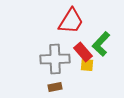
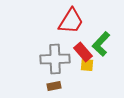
brown rectangle: moved 1 px left, 1 px up
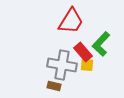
gray cross: moved 7 px right, 6 px down; rotated 12 degrees clockwise
brown rectangle: rotated 24 degrees clockwise
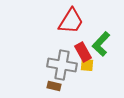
red rectangle: rotated 12 degrees clockwise
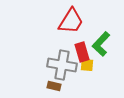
red rectangle: moved 1 px left; rotated 12 degrees clockwise
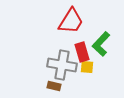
yellow square: moved 2 px down
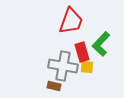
red trapezoid: rotated 12 degrees counterclockwise
gray cross: moved 1 px right, 1 px down
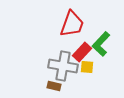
red trapezoid: moved 1 px right, 3 px down
red rectangle: rotated 60 degrees clockwise
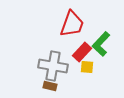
gray cross: moved 10 px left
brown rectangle: moved 4 px left
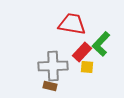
red trapezoid: rotated 100 degrees counterclockwise
gray cross: rotated 12 degrees counterclockwise
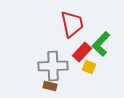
red trapezoid: rotated 68 degrees clockwise
yellow square: moved 2 px right; rotated 16 degrees clockwise
